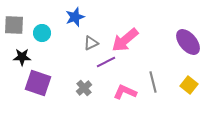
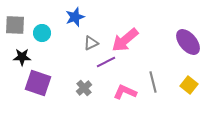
gray square: moved 1 px right
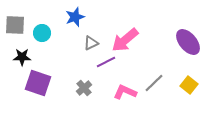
gray line: moved 1 px right, 1 px down; rotated 60 degrees clockwise
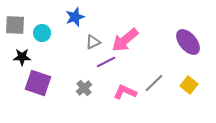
gray triangle: moved 2 px right, 1 px up
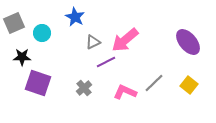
blue star: rotated 24 degrees counterclockwise
gray square: moved 1 px left, 2 px up; rotated 25 degrees counterclockwise
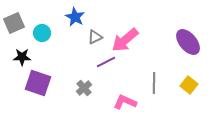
gray triangle: moved 2 px right, 5 px up
gray line: rotated 45 degrees counterclockwise
pink L-shape: moved 10 px down
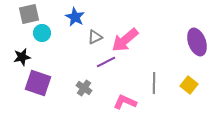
gray square: moved 15 px right, 9 px up; rotated 10 degrees clockwise
purple ellipse: moved 9 px right; rotated 20 degrees clockwise
black star: rotated 12 degrees counterclockwise
gray cross: rotated 14 degrees counterclockwise
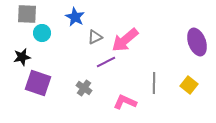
gray square: moved 2 px left; rotated 15 degrees clockwise
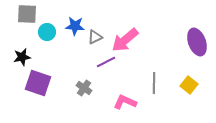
blue star: moved 9 px down; rotated 24 degrees counterclockwise
cyan circle: moved 5 px right, 1 px up
